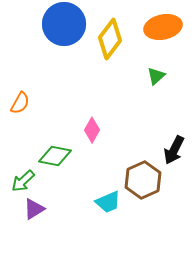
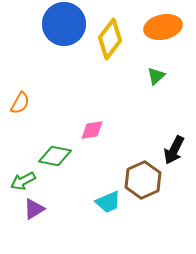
pink diamond: rotated 50 degrees clockwise
green arrow: rotated 15 degrees clockwise
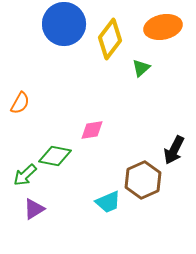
green triangle: moved 15 px left, 8 px up
green arrow: moved 2 px right, 6 px up; rotated 15 degrees counterclockwise
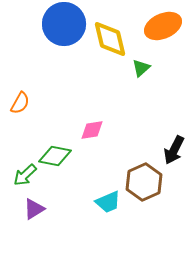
orange ellipse: moved 1 px up; rotated 12 degrees counterclockwise
yellow diamond: rotated 51 degrees counterclockwise
brown hexagon: moved 1 px right, 2 px down
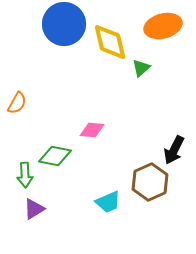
orange ellipse: rotated 9 degrees clockwise
yellow diamond: moved 3 px down
orange semicircle: moved 3 px left
pink diamond: rotated 15 degrees clockwise
green arrow: rotated 50 degrees counterclockwise
brown hexagon: moved 6 px right
